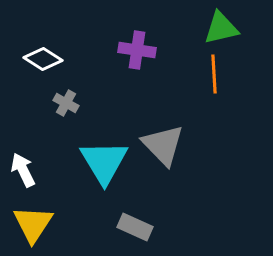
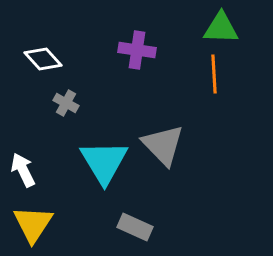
green triangle: rotated 15 degrees clockwise
white diamond: rotated 15 degrees clockwise
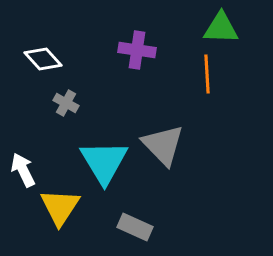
orange line: moved 7 px left
yellow triangle: moved 27 px right, 17 px up
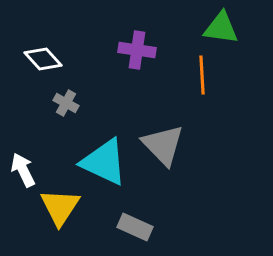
green triangle: rotated 6 degrees clockwise
orange line: moved 5 px left, 1 px down
cyan triangle: rotated 34 degrees counterclockwise
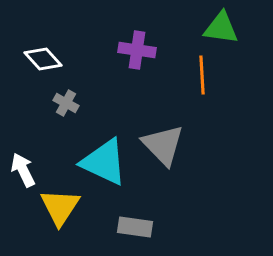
gray rectangle: rotated 16 degrees counterclockwise
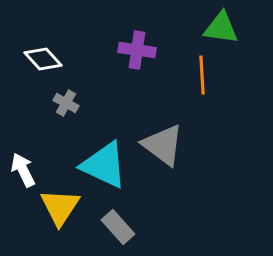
gray triangle: rotated 9 degrees counterclockwise
cyan triangle: moved 3 px down
gray rectangle: moved 17 px left; rotated 40 degrees clockwise
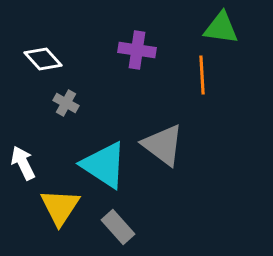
cyan triangle: rotated 8 degrees clockwise
white arrow: moved 7 px up
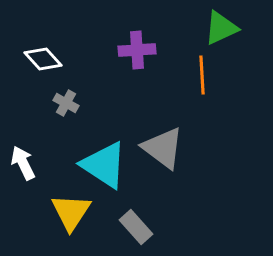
green triangle: rotated 33 degrees counterclockwise
purple cross: rotated 12 degrees counterclockwise
gray triangle: moved 3 px down
yellow triangle: moved 11 px right, 5 px down
gray rectangle: moved 18 px right
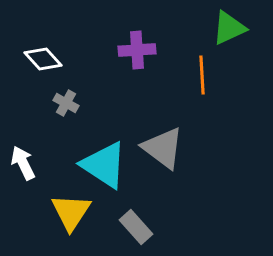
green triangle: moved 8 px right
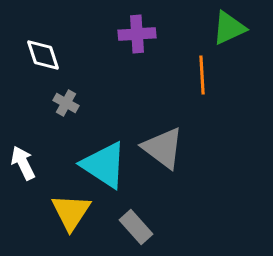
purple cross: moved 16 px up
white diamond: moved 4 px up; rotated 24 degrees clockwise
